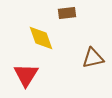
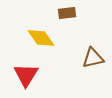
yellow diamond: rotated 16 degrees counterclockwise
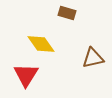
brown rectangle: rotated 24 degrees clockwise
yellow diamond: moved 6 px down
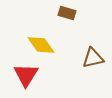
yellow diamond: moved 1 px down
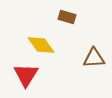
brown rectangle: moved 4 px down
brown triangle: moved 1 px right; rotated 10 degrees clockwise
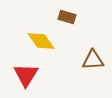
yellow diamond: moved 4 px up
brown triangle: moved 1 px left, 2 px down
